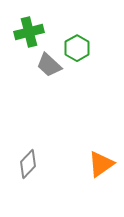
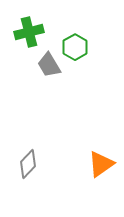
green hexagon: moved 2 px left, 1 px up
gray trapezoid: rotated 16 degrees clockwise
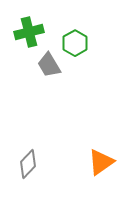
green hexagon: moved 4 px up
orange triangle: moved 2 px up
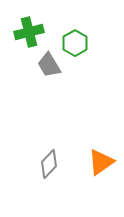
gray diamond: moved 21 px right
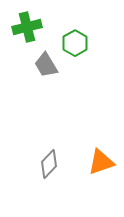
green cross: moved 2 px left, 5 px up
gray trapezoid: moved 3 px left
orange triangle: rotated 16 degrees clockwise
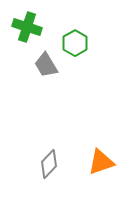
green cross: rotated 32 degrees clockwise
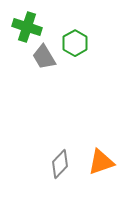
gray trapezoid: moved 2 px left, 8 px up
gray diamond: moved 11 px right
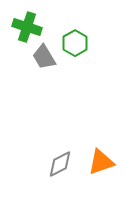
gray diamond: rotated 20 degrees clockwise
